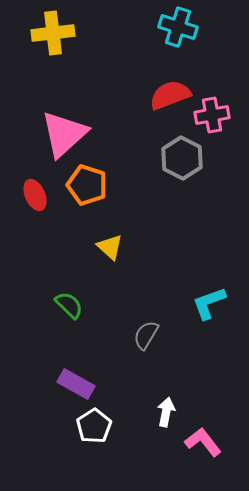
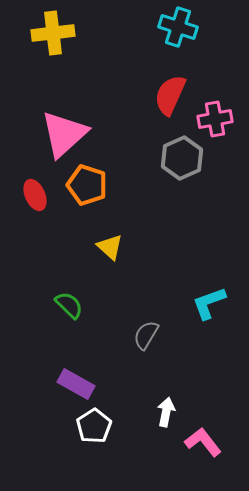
red semicircle: rotated 45 degrees counterclockwise
pink cross: moved 3 px right, 4 px down
gray hexagon: rotated 9 degrees clockwise
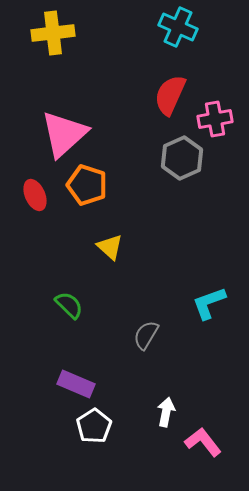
cyan cross: rotated 6 degrees clockwise
purple rectangle: rotated 6 degrees counterclockwise
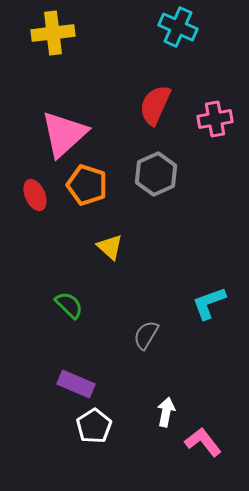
red semicircle: moved 15 px left, 10 px down
gray hexagon: moved 26 px left, 16 px down
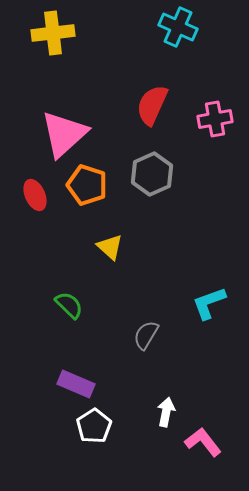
red semicircle: moved 3 px left
gray hexagon: moved 4 px left
